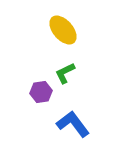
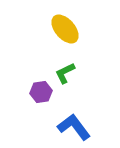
yellow ellipse: moved 2 px right, 1 px up
blue L-shape: moved 1 px right, 3 px down
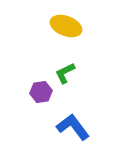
yellow ellipse: moved 1 px right, 3 px up; rotated 28 degrees counterclockwise
blue L-shape: moved 1 px left
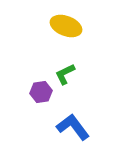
green L-shape: moved 1 px down
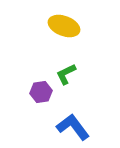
yellow ellipse: moved 2 px left
green L-shape: moved 1 px right
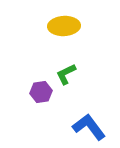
yellow ellipse: rotated 24 degrees counterclockwise
blue L-shape: moved 16 px right
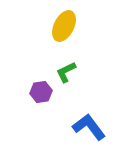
yellow ellipse: rotated 60 degrees counterclockwise
green L-shape: moved 2 px up
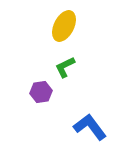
green L-shape: moved 1 px left, 5 px up
blue L-shape: moved 1 px right
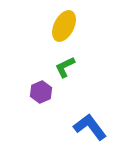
purple hexagon: rotated 15 degrees counterclockwise
